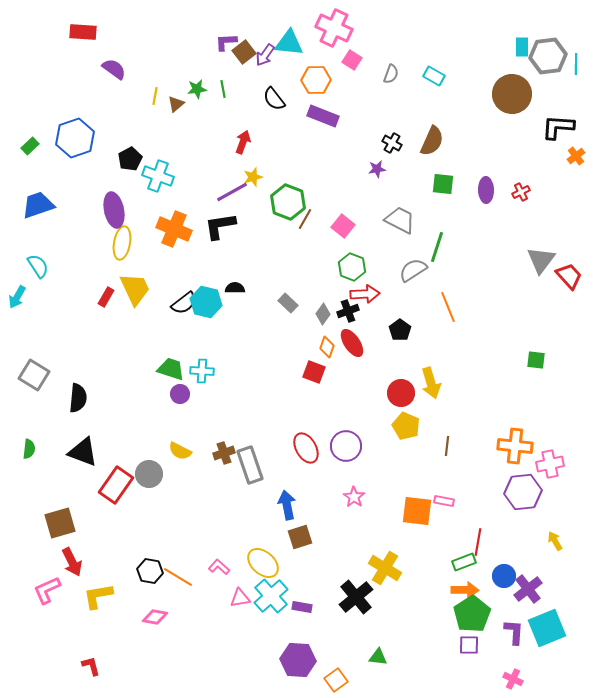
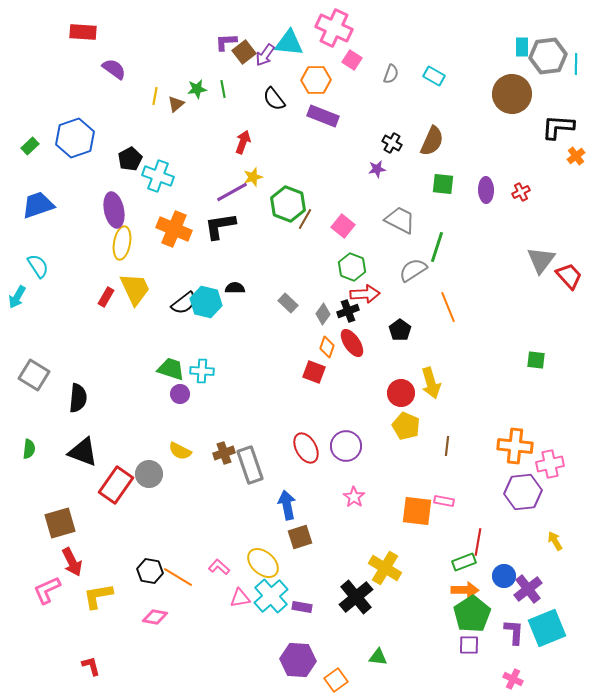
green hexagon at (288, 202): moved 2 px down
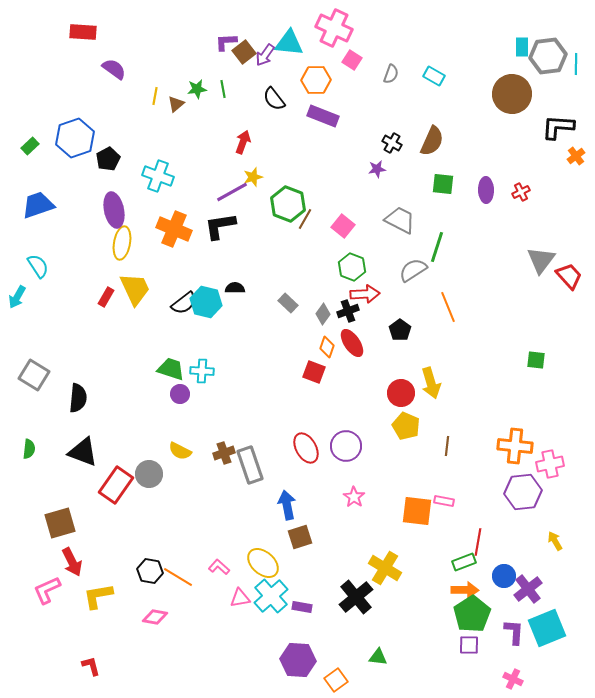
black pentagon at (130, 159): moved 22 px left
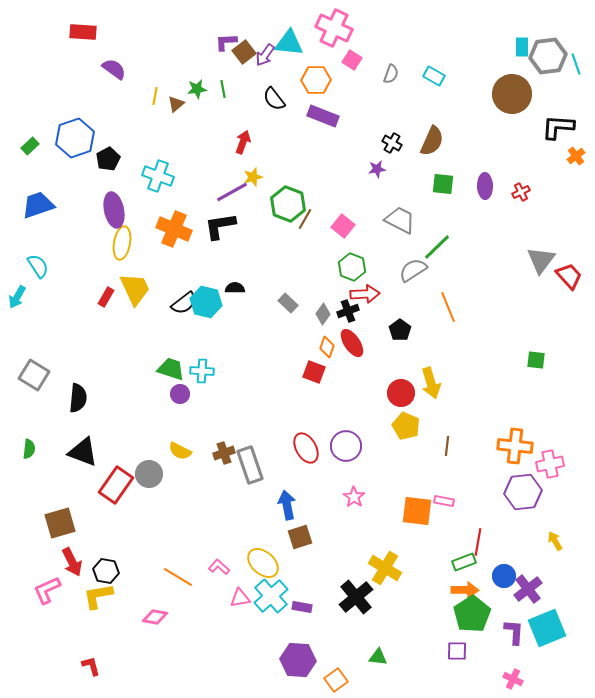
cyan line at (576, 64): rotated 20 degrees counterclockwise
purple ellipse at (486, 190): moved 1 px left, 4 px up
green line at (437, 247): rotated 28 degrees clockwise
black hexagon at (150, 571): moved 44 px left
purple square at (469, 645): moved 12 px left, 6 px down
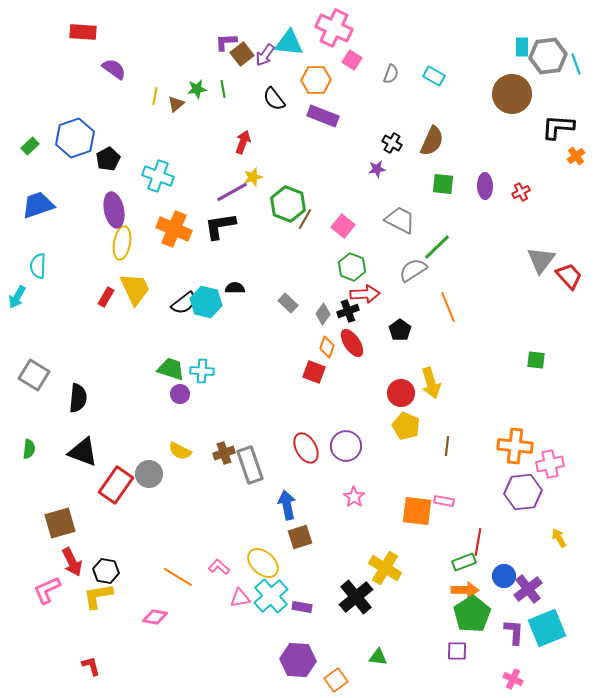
brown square at (244, 52): moved 2 px left, 2 px down
cyan semicircle at (38, 266): rotated 145 degrees counterclockwise
yellow arrow at (555, 541): moved 4 px right, 3 px up
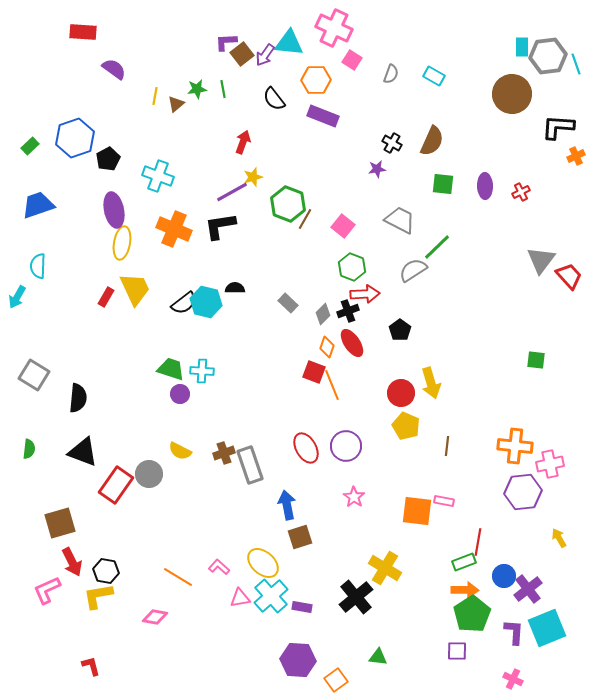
orange cross at (576, 156): rotated 12 degrees clockwise
orange line at (448, 307): moved 116 px left, 78 px down
gray diamond at (323, 314): rotated 10 degrees clockwise
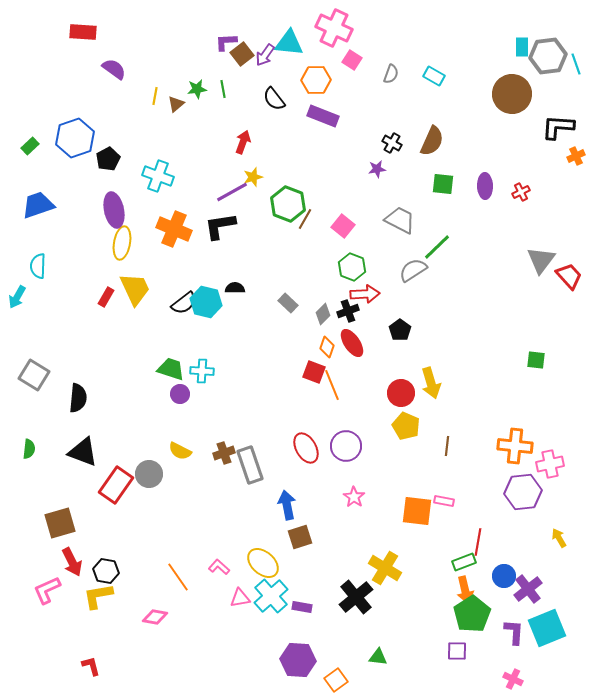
orange line at (178, 577): rotated 24 degrees clockwise
orange arrow at (465, 590): rotated 76 degrees clockwise
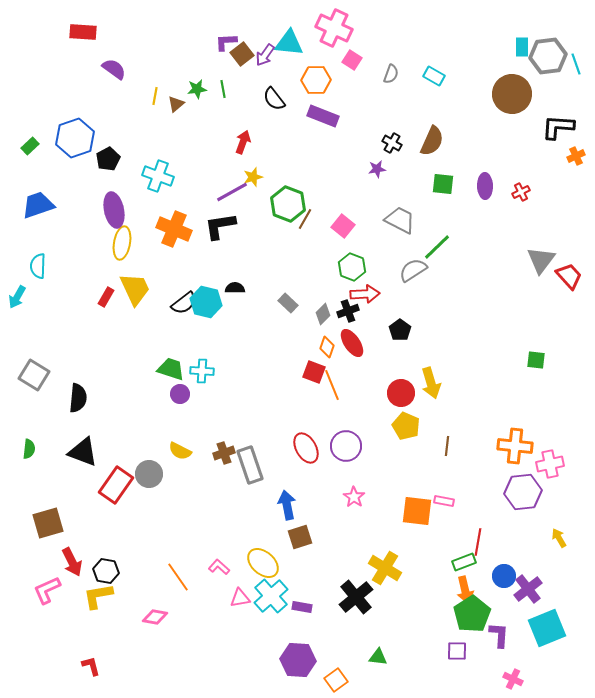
brown square at (60, 523): moved 12 px left
purple L-shape at (514, 632): moved 15 px left, 3 px down
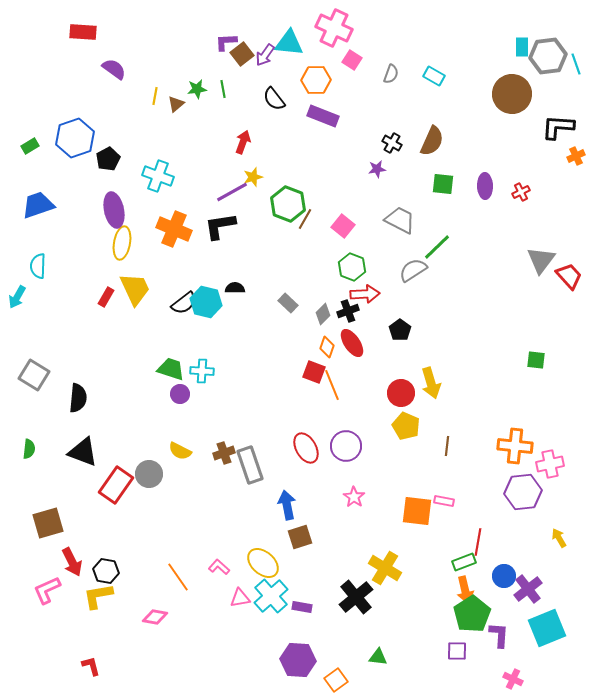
green rectangle at (30, 146): rotated 12 degrees clockwise
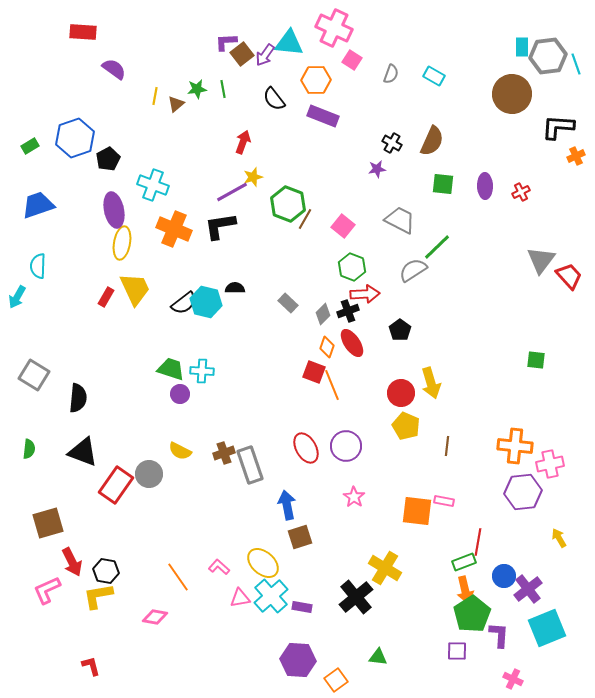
cyan cross at (158, 176): moved 5 px left, 9 px down
